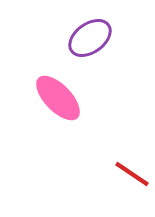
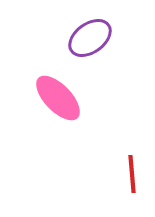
red line: rotated 51 degrees clockwise
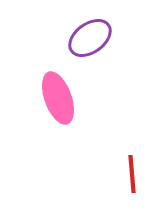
pink ellipse: rotated 24 degrees clockwise
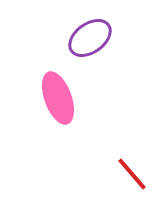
red line: rotated 36 degrees counterclockwise
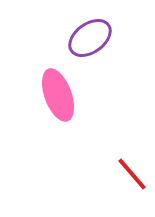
pink ellipse: moved 3 px up
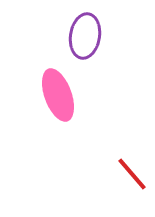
purple ellipse: moved 5 px left, 2 px up; rotated 45 degrees counterclockwise
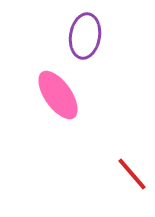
pink ellipse: rotated 15 degrees counterclockwise
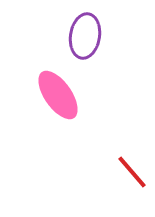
red line: moved 2 px up
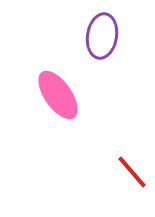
purple ellipse: moved 17 px right
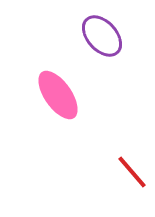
purple ellipse: rotated 51 degrees counterclockwise
